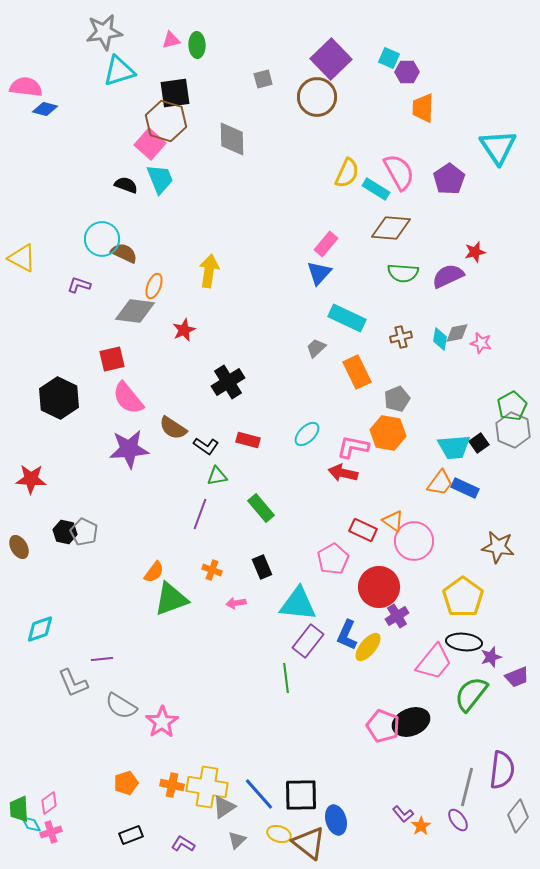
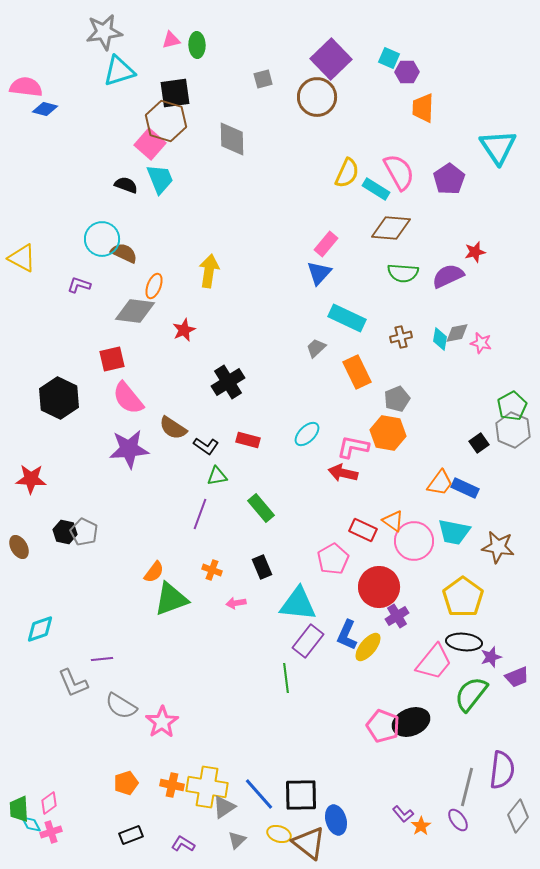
cyan trapezoid at (454, 447): moved 85 px down; rotated 16 degrees clockwise
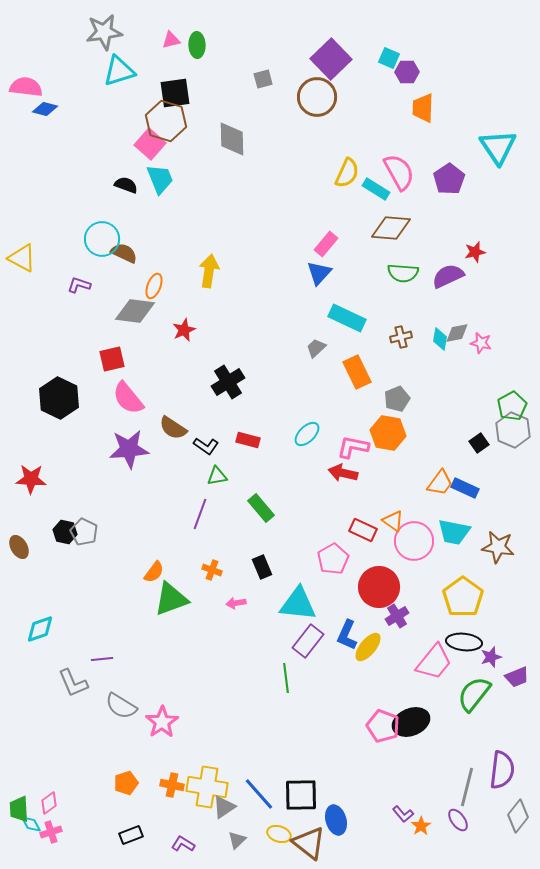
green semicircle at (471, 694): moved 3 px right
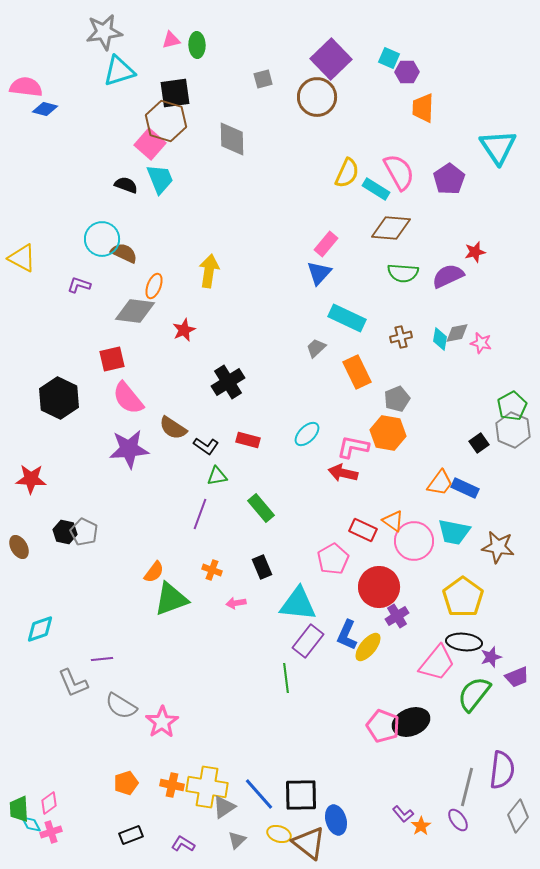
pink trapezoid at (434, 662): moved 3 px right, 1 px down
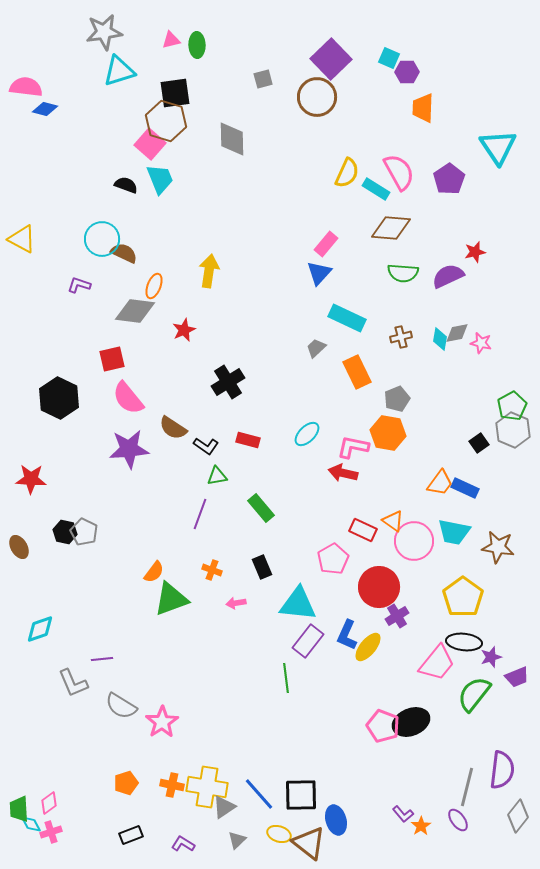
yellow triangle at (22, 258): moved 19 px up
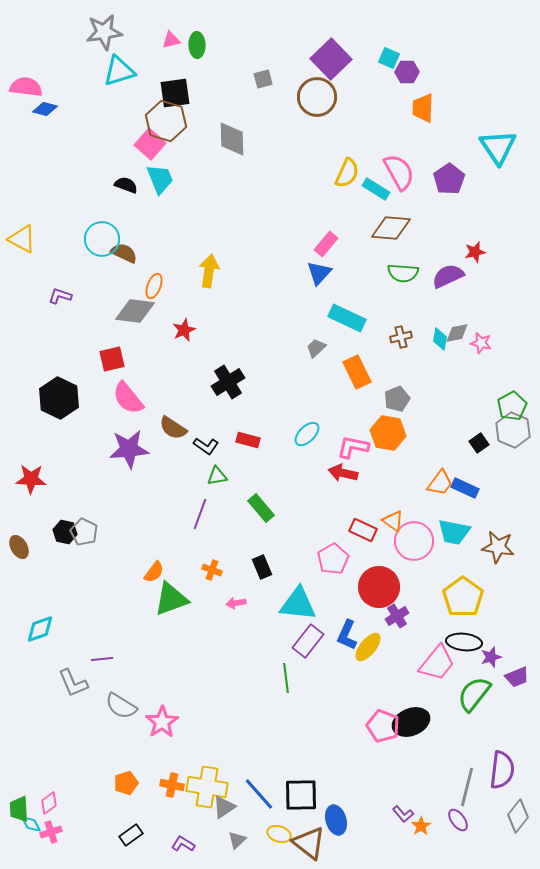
purple L-shape at (79, 285): moved 19 px left, 11 px down
black rectangle at (131, 835): rotated 15 degrees counterclockwise
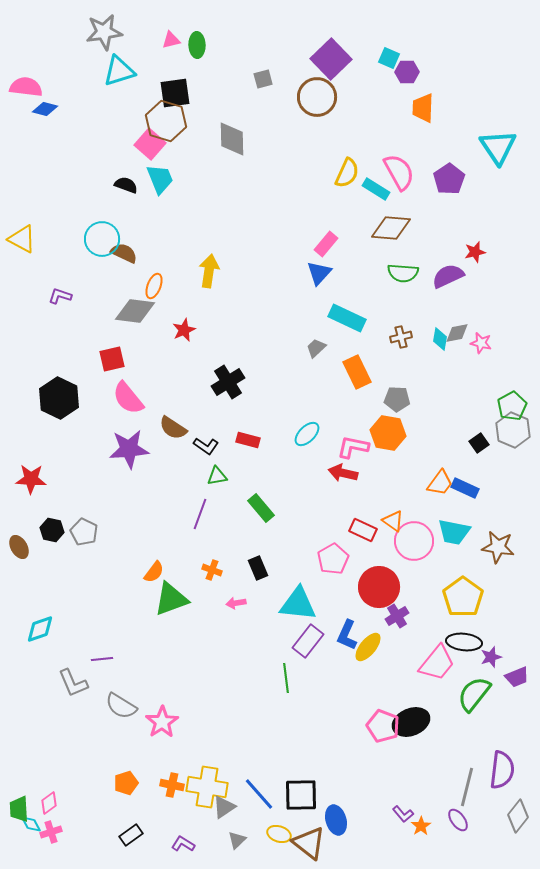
gray pentagon at (397, 399): rotated 25 degrees clockwise
black hexagon at (65, 532): moved 13 px left, 2 px up
black rectangle at (262, 567): moved 4 px left, 1 px down
